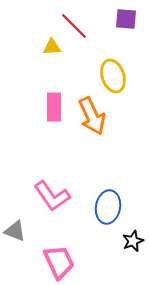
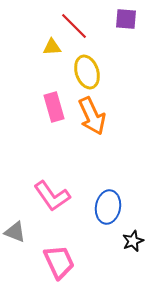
yellow ellipse: moved 26 px left, 4 px up
pink rectangle: rotated 16 degrees counterclockwise
gray triangle: moved 1 px down
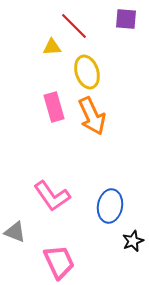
blue ellipse: moved 2 px right, 1 px up
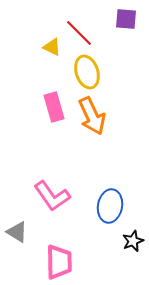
red line: moved 5 px right, 7 px down
yellow triangle: rotated 30 degrees clockwise
gray triangle: moved 2 px right; rotated 10 degrees clockwise
pink trapezoid: rotated 24 degrees clockwise
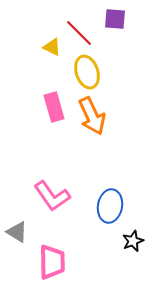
purple square: moved 11 px left
pink trapezoid: moved 7 px left
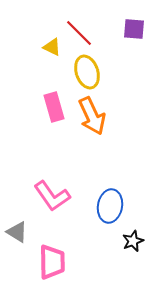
purple square: moved 19 px right, 10 px down
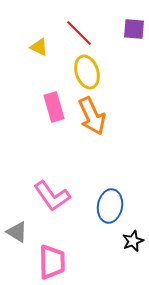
yellow triangle: moved 13 px left
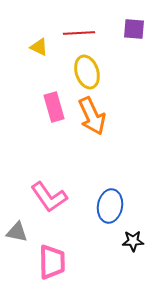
red line: rotated 48 degrees counterclockwise
pink L-shape: moved 3 px left, 1 px down
gray triangle: rotated 20 degrees counterclockwise
black star: rotated 20 degrees clockwise
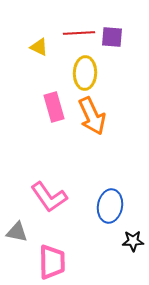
purple square: moved 22 px left, 8 px down
yellow ellipse: moved 2 px left, 1 px down; rotated 20 degrees clockwise
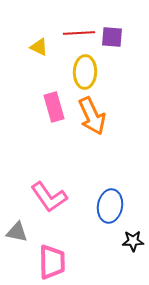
yellow ellipse: moved 1 px up
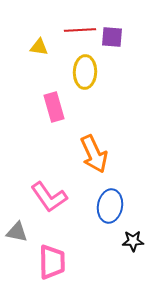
red line: moved 1 px right, 3 px up
yellow triangle: rotated 18 degrees counterclockwise
orange arrow: moved 2 px right, 38 px down
